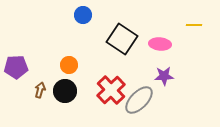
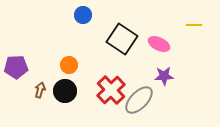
pink ellipse: moved 1 px left; rotated 20 degrees clockwise
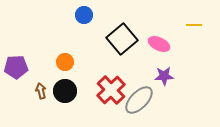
blue circle: moved 1 px right
black square: rotated 16 degrees clockwise
orange circle: moved 4 px left, 3 px up
brown arrow: moved 1 px right, 1 px down; rotated 28 degrees counterclockwise
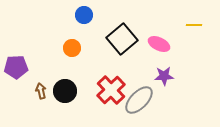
orange circle: moved 7 px right, 14 px up
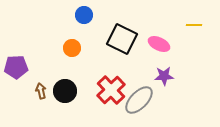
black square: rotated 24 degrees counterclockwise
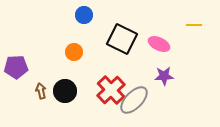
orange circle: moved 2 px right, 4 px down
gray ellipse: moved 5 px left
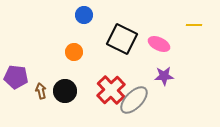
purple pentagon: moved 10 px down; rotated 10 degrees clockwise
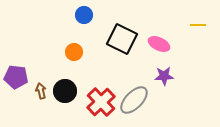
yellow line: moved 4 px right
red cross: moved 10 px left, 12 px down
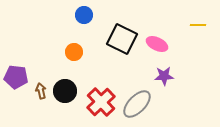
pink ellipse: moved 2 px left
gray ellipse: moved 3 px right, 4 px down
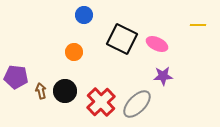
purple star: moved 1 px left
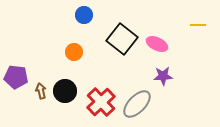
black square: rotated 12 degrees clockwise
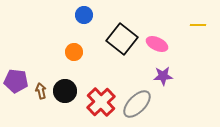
purple pentagon: moved 4 px down
